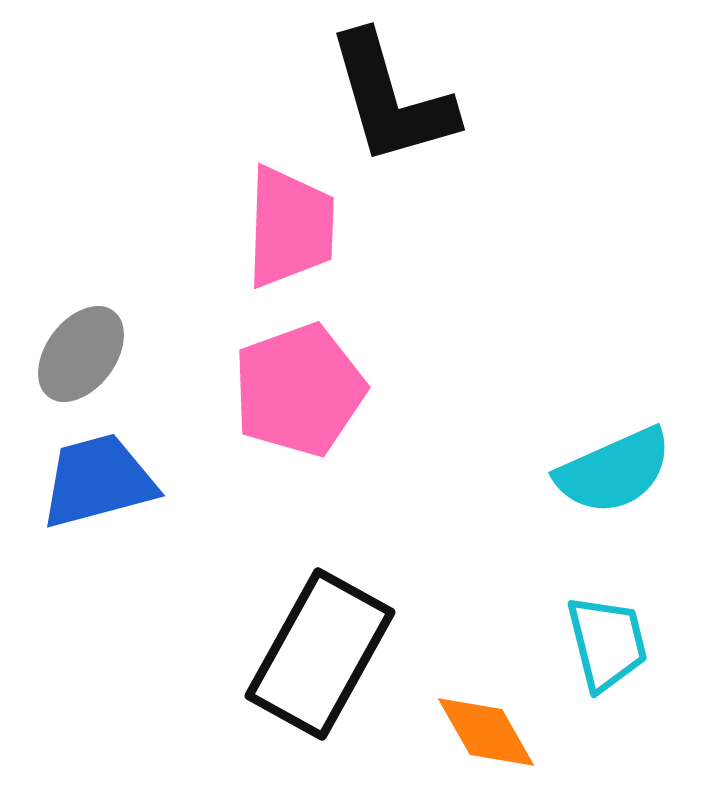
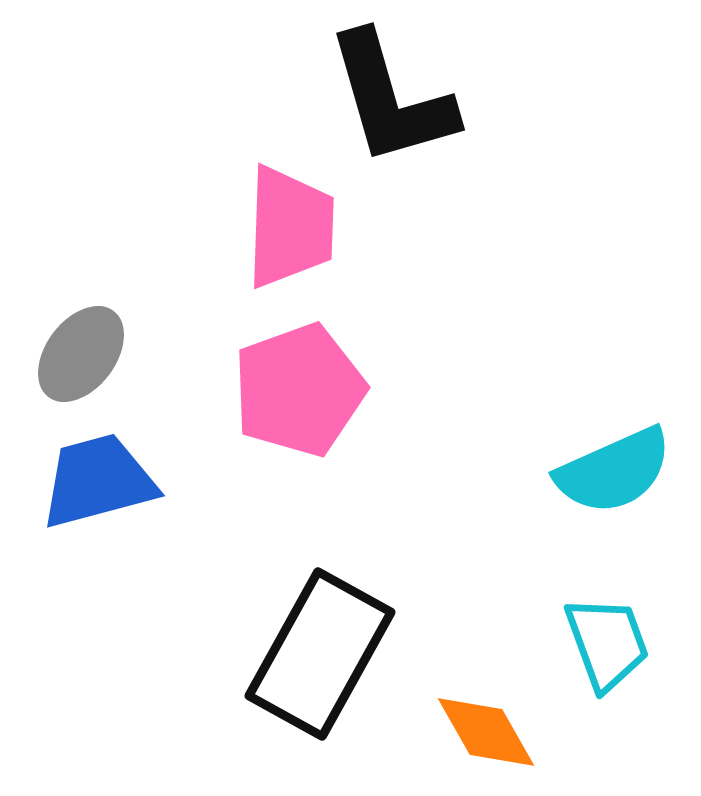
cyan trapezoid: rotated 6 degrees counterclockwise
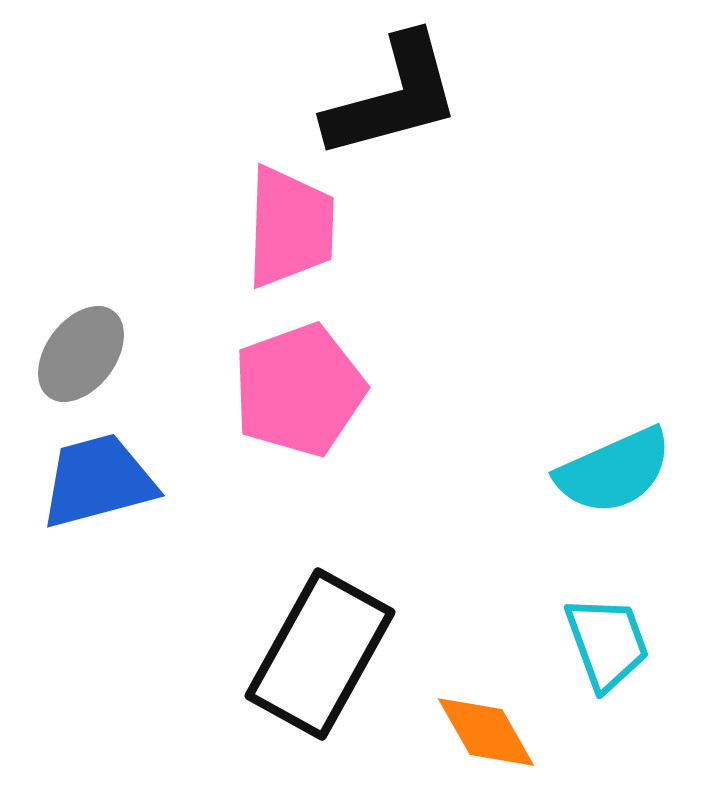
black L-shape: moved 2 px right, 2 px up; rotated 89 degrees counterclockwise
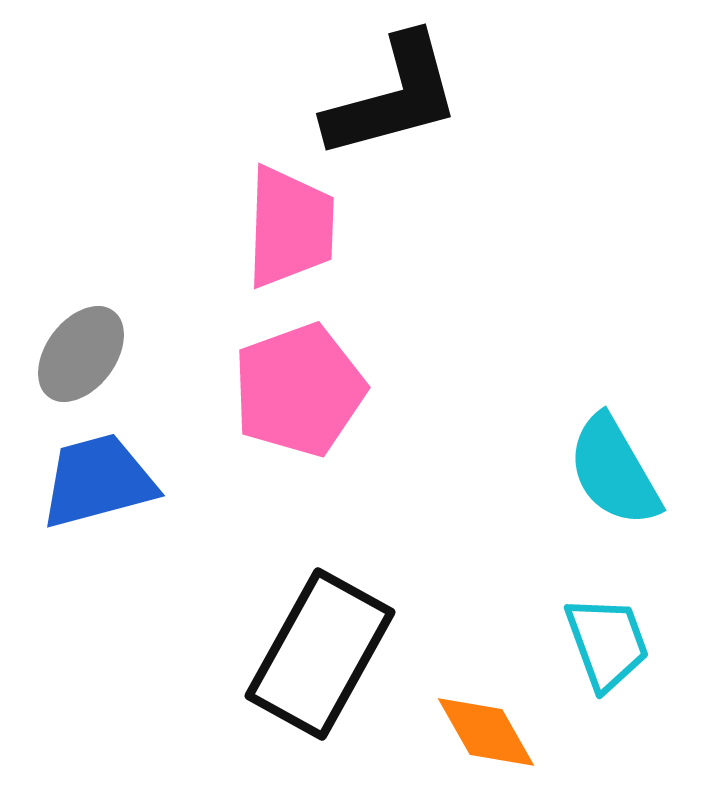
cyan semicircle: rotated 84 degrees clockwise
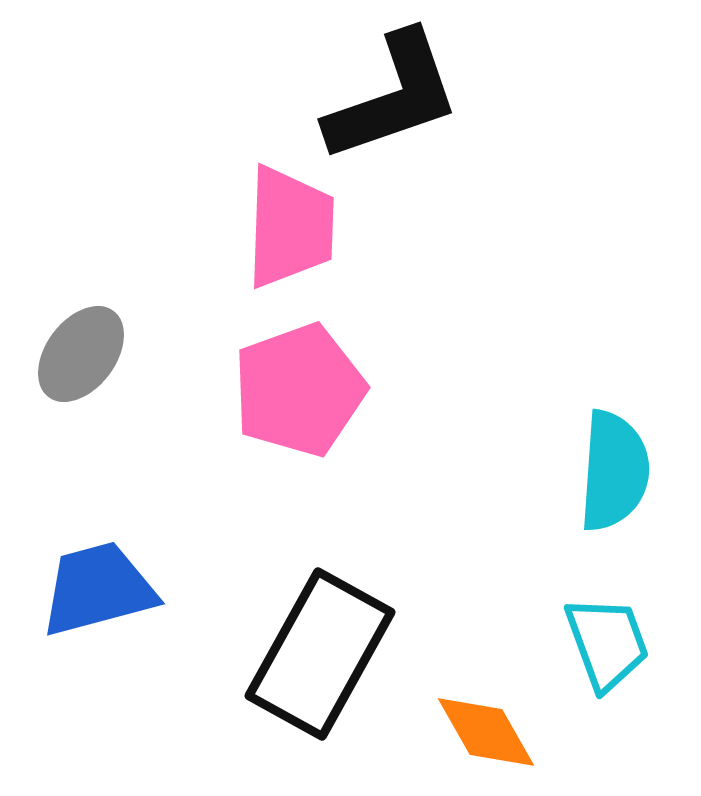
black L-shape: rotated 4 degrees counterclockwise
cyan semicircle: rotated 146 degrees counterclockwise
blue trapezoid: moved 108 px down
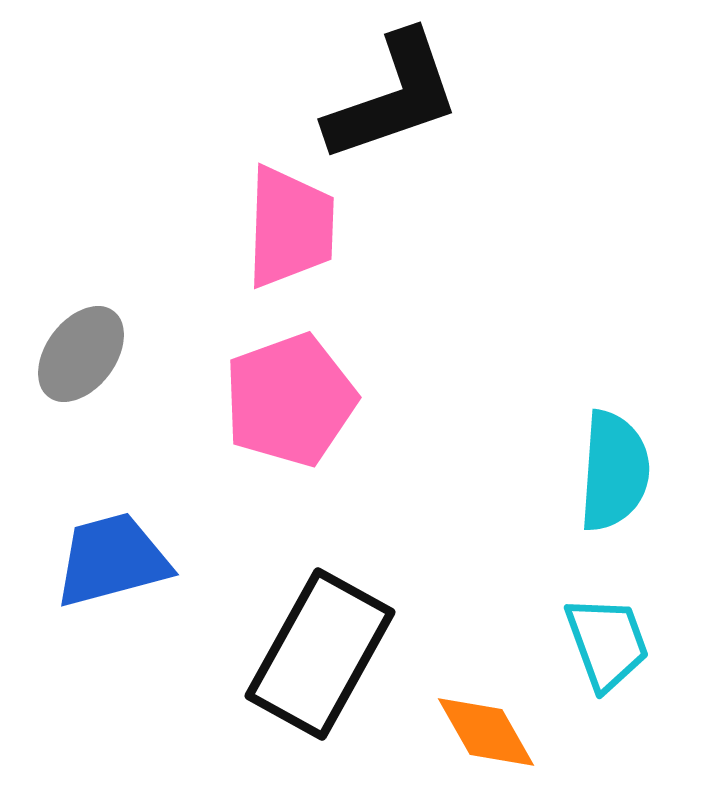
pink pentagon: moved 9 px left, 10 px down
blue trapezoid: moved 14 px right, 29 px up
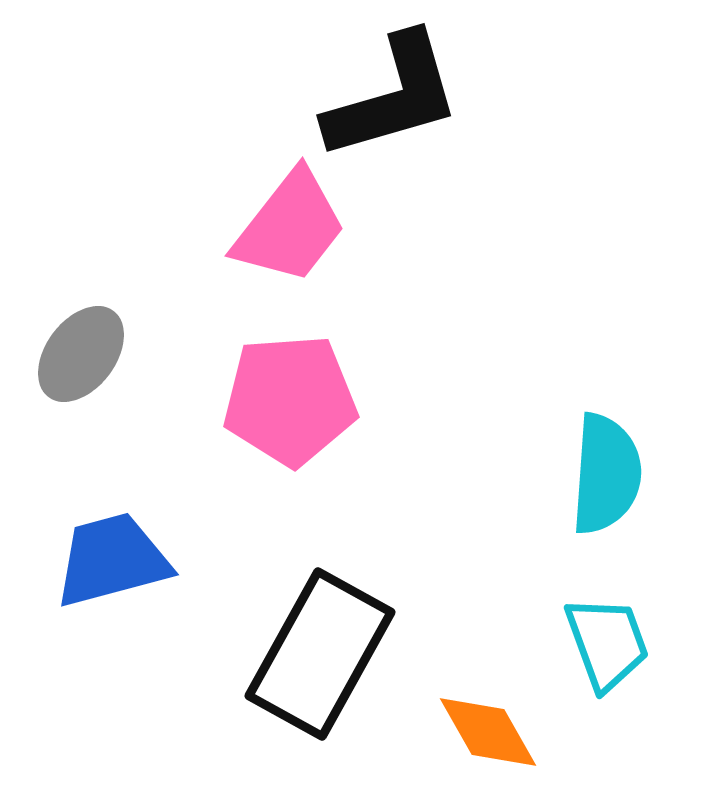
black L-shape: rotated 3 degrees clockwise
pink trapezoid: rotated 36 degrees clockwise
pink pentagon: rotated 16 degrees clockwise
cyan semicircle: moved 8 px left, 3 px down
orange diamond: moved 2 px right
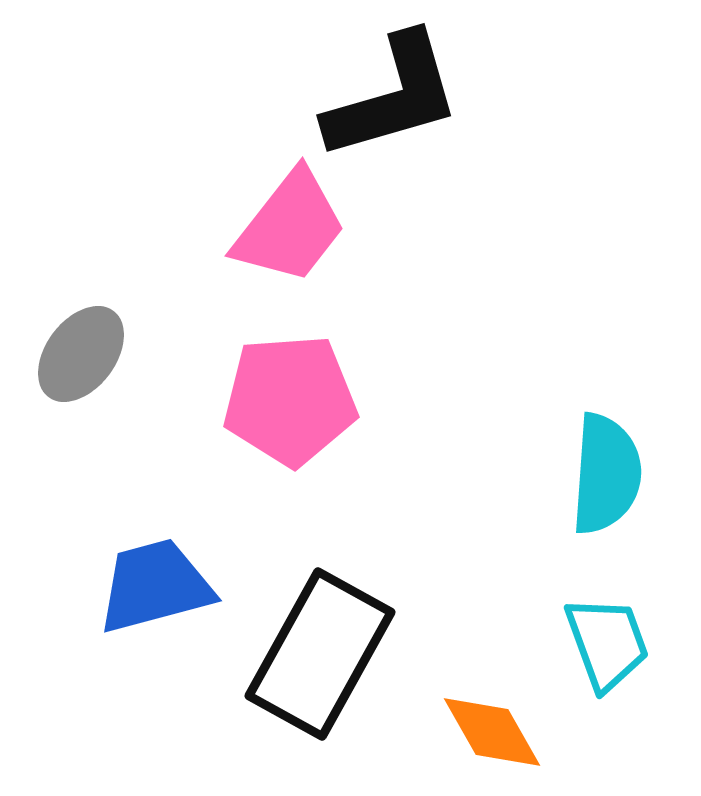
blue trapezoid: moved 43 px right, 26 px down
orange diamond: moved 4 px right
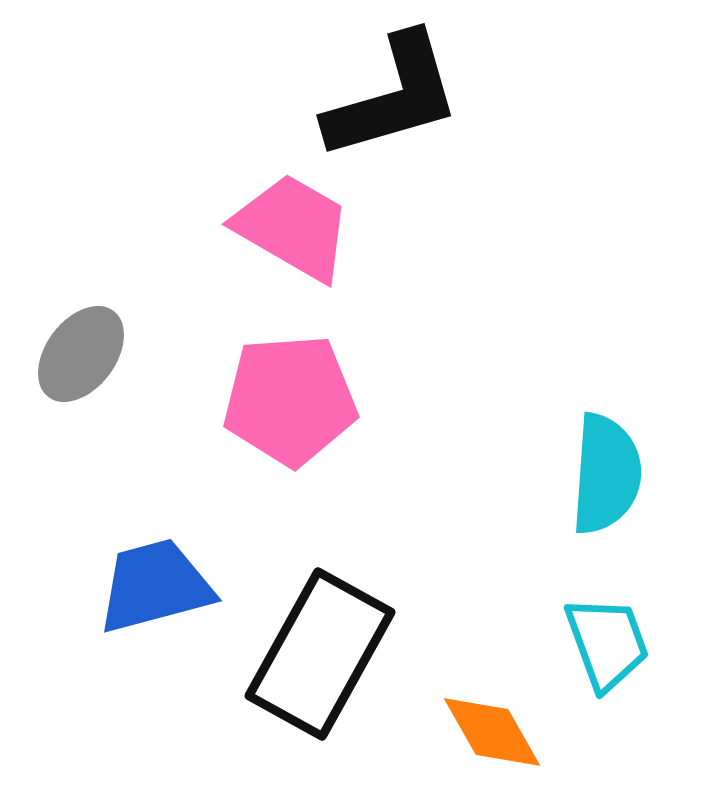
pink trapezoid: moved 3 px right; rotated 98 degrees counterclockwise
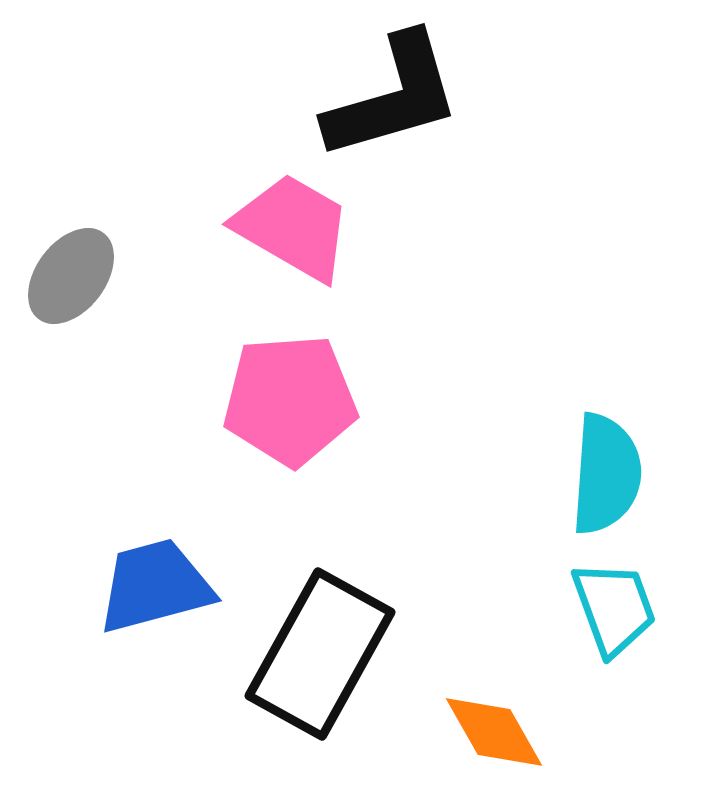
gray ellipse: moved 10 px left, 78 px up
cyan trapezoid: moved 7 px right, 35 px up
orange diamond: moved 2 px right
